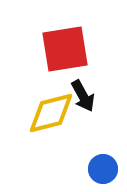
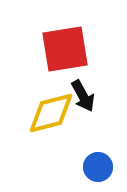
blue circle: moved 5 px left, 2 px up
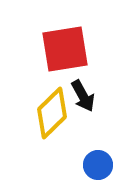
yellow diamond: moved 1 px right; rotated 30 degrees counterclockwise
blue circle: moved 2 px up
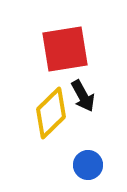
yellow diamond: moved 1 px left
blue circle: moved 10 px left
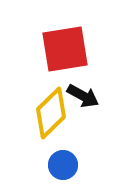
black arrow: rotated 32 degrees counterclockwise
blue circle: moved 25 px left
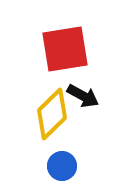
yellow diamond: moved 1 px right, 1 px down
blue circle: moved 1 px left, 1 px down
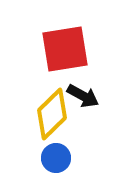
blue circle: moved 6 px left, 8 px up
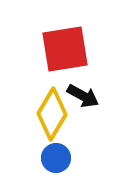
yellow diamond: rotated 15 degrees counterclockwise
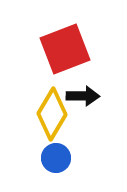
red square: rotated 12 degrees counterclockwise
black arrow: rotated 28 degrees counterclockwise
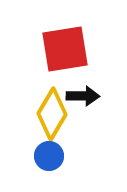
red square: rotated 12 degrees clockwise
blue circle: moved 7 px left, 2 px up
